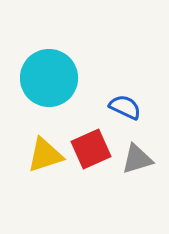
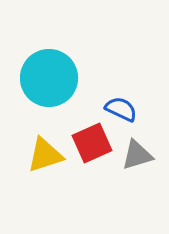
blue semicircle: moved 4 px left, 2 px down
red square: moved 1 px right, 6 px up
gray triangle: moved 4 px up
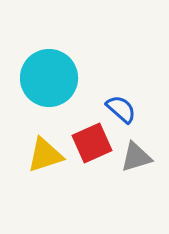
blue semicircle: rotated 16 degrees clockwise
gray triangle: moved 1 px left, 2 px down
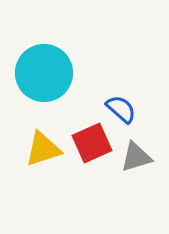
cyan circle: moved 5 px left, 5 px up
yellow triangle: moved 2 px left, 6 px up
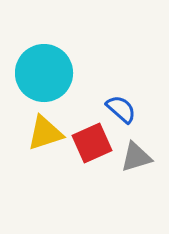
yellow triangle: moved 2 px right, 16 px up
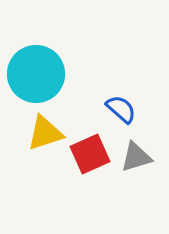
cyan circle: moved 8 px left, 1 px down
red square: moved 2 px left, 11 px down
